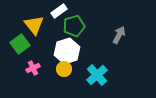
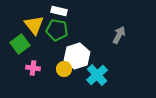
white rectangle: rotated 49 degrees clockwise
green pentagon: moved 17 px left, 4 px down; rotated 25 degrees clockwise
white hexagon: moved 10 px right, 5 px down
pink cross: rotated 32 degrees clockwise
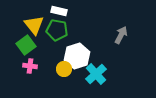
gray arrow: moved 2 px right
green square: moved 6 px right, 1 px down
pink cross: moved 3 px left, 2 px up
cyan cross: moved 1 px left, 1 px up
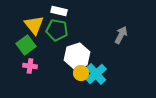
yellow circle: moved 17 px right, 4 px down
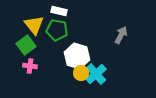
white hexagon: rotated 25 degrees counterclockwise
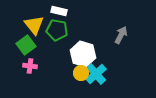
white hexagon: moved 6 px right, 2 px up
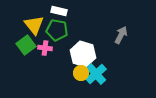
pink cross: moved 15 px right, 18 px up
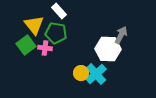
white rectangle: rotated 35 degrees clockwise
green pentagon: moved 1 px left, 3 px down
white hexagon: moved 25 px right, 5 px up; rotated 15 degrees counterclockwise
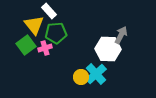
white rectangle: moved 10 px left
green pentagon: rotated 15 degrees counterclockwise
pink cross: rotated 24 degrees counterclockwise
yellow circle: moved 4 px down
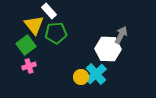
pink cross: moved 16 px left, 18 px down
